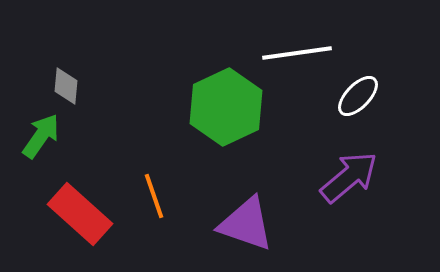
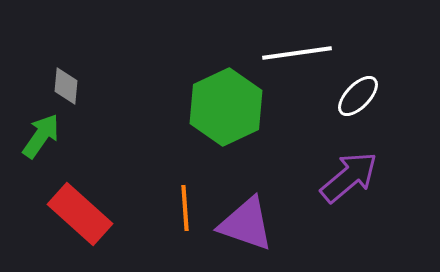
orange line: moved 31 px right, 12 px down; rotated 15 degrees clockwise
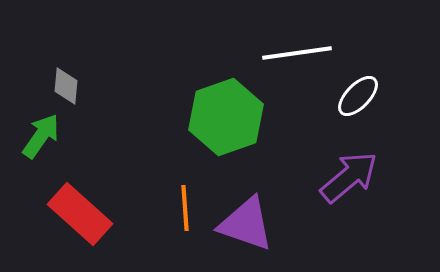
green hexagon: moved 10 px down; rotated 6 degrees clockwise
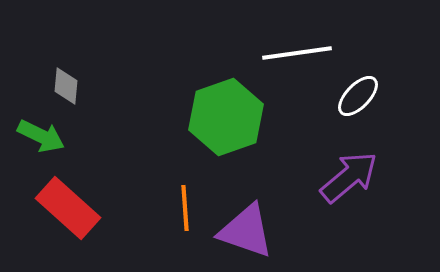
green arrow: rotated 81 degrees clockwise
red rectangle: moved 12 px left, 6 px up
purple triangle: moved 7 px down
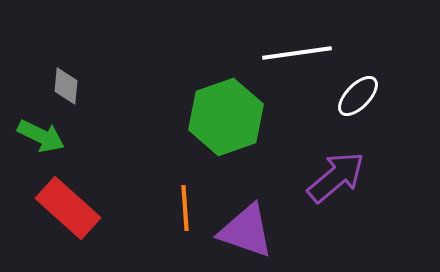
purple arrow: moved 13 px left
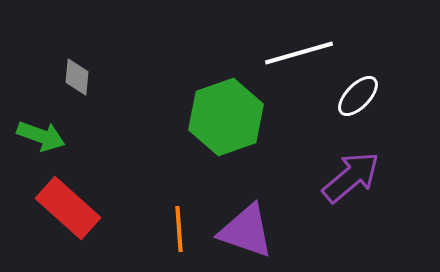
white line: moved 2 px right; rotated 8 degrees counterclockwise
gray diamond: moved 11 px right, 9 px up
green arrow: rotated 6 degrees counterclockwise
purple arrow: moved 15 px right
orange line: moved 6 px left, 21 px down
